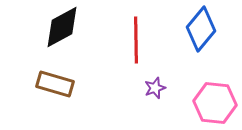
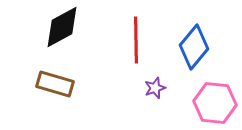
blue diamond: moved 7 px left, 18 px down
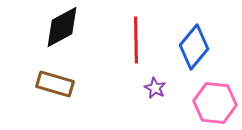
purple star: rotated 25 degrees counterclockwise
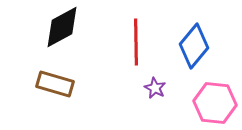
red line: moved 2 px down
blue diamond: moved 1 px up
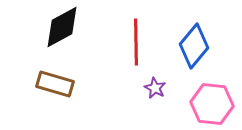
pink hexagon: moved 3 px left, 1 px down
